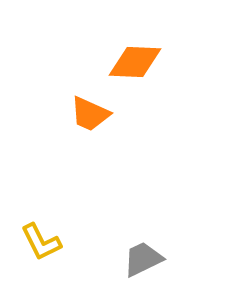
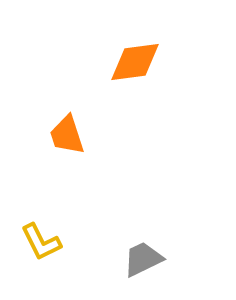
orange diamond: rotated 10 degrees counterclockwise
orange trapezoid: moved 23 px left, 21 px down; rotated 48 degrees clockwise
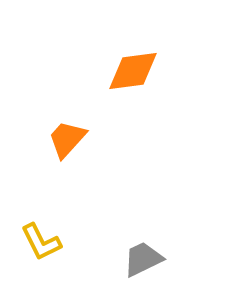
orange diamond: moved 2 px left, 9 px down
orange trapezoid: moved 4 px down; rotated 60 degrees clockwise
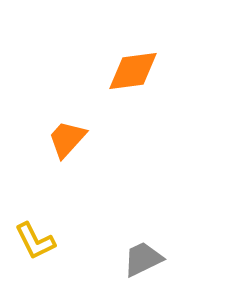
yellow L-shape: moved 6 px left, 1 px up
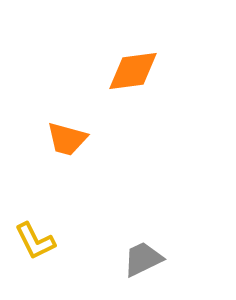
orange trapezoid: rotated 117 degrees counterclockwise
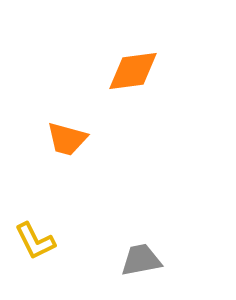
gray trapezoid: moved 2 px left, 1 px down; rotated 15 degrees clockwise
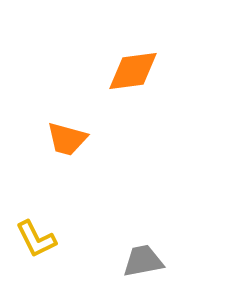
yellow L-shape: moved 1 px right, 2 px up
gray trapezoid: moved 2 px right, 1 px down
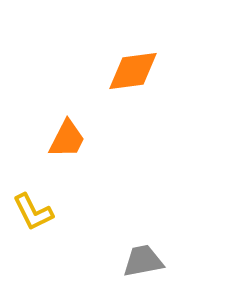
orange trapezoid: rotated 78 degrees counterclockwise
yellow L-shape: moved 3 px left, 27 px up
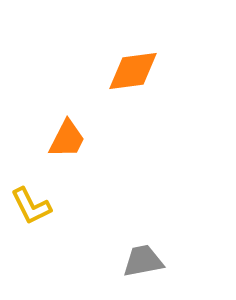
yellow L-shape: moved 2 px left, 6 px up
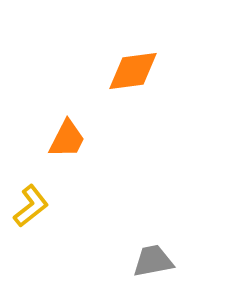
yellow L-shape: rotated 102 degrees counterclockwise
gray trapezoid: moved 10 px right
